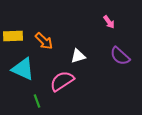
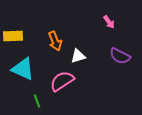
orange arrow: moved 11 px right; rotated 24 degrees clockwise
purple semicircle: rotated 15 degrees counterclockwise
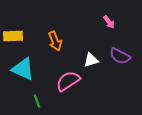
white triangle: moved 13 px right, 4 px down
pink semicircle: moved 6 px right
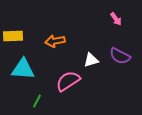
pink arrow: moved 7 px right, 3 px up
orange arrow: rotated 102 degrees clockwise
cyan triangle: rotated 20 degrees counterclockwise
green line: rotated 48 degrees clockwise
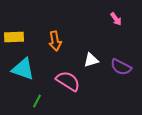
yellow rectangle: moved 1 px right, 1 px down
orange arrow: rotated 90 degrees counterclockwise
purple semicircle: moved 1 px right, 11 px down
cyan triangle: rotated 15 degrees clockwise
pink semicircle: rotated 65 degrees clockwise
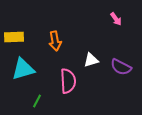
cyan triangle: rotated 35 degrees counterclockwise
pink semicircle: rotated 55 degrees clockwise
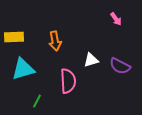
purple semicircle: moved 1 px left, 1 px up
